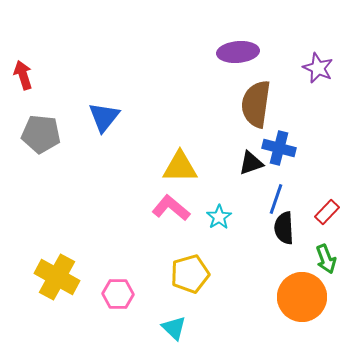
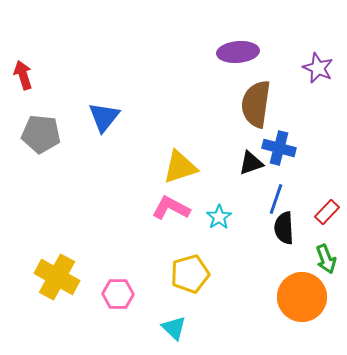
yellow triangle: rotated 18 degrees counterclockwise
pink L-shape: rotated 12 degrees counterclockwise
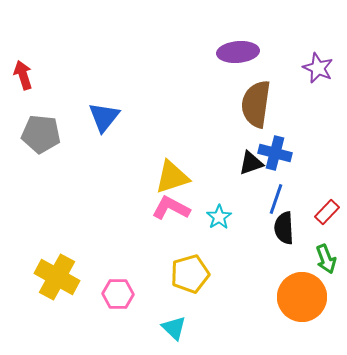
blue cross: moved 4 px left, 5 px down
yellow triangle: moved 8 px left, 10 px down
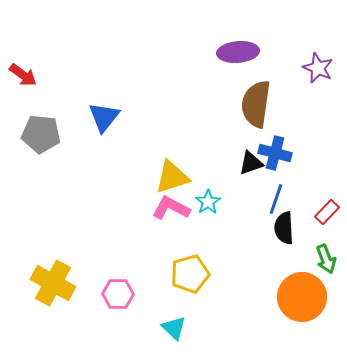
red arrow: rotated 144 degrees clockwise
cyan star: moved 11 px left, 15 px up
yellow cross: moved 4 px left, 6 px down
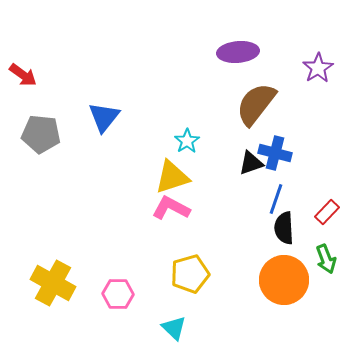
purple star: rotated 16 degrees clockwise
brown semicircle: rotated 30 degrees clockwise
cyan star: moved 21 px left, 61 px up
orange circle: moved 18 px left, 17 px up
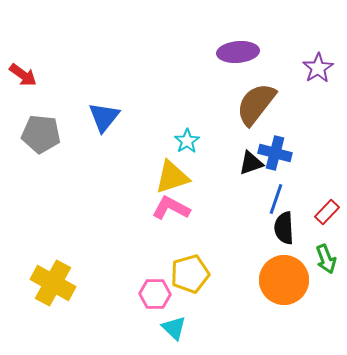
pink hexagon: moved 37 px right
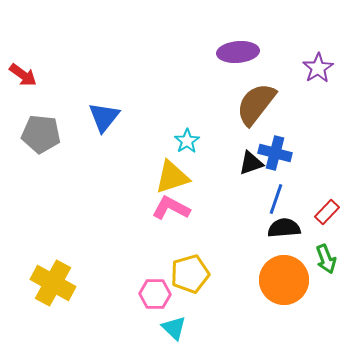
black semicircle: rotated 88 degrees clockwise
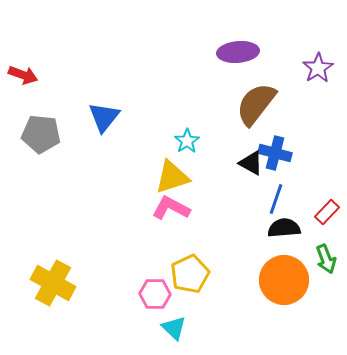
red arrow: rotated 16 degrees counterclockwise
black triangle: rotated 48 degrees clockwise
yellow pentagon: rotated 9 degrees counterclockwise
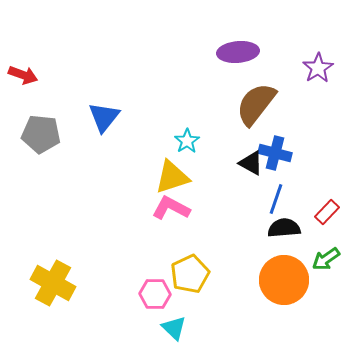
green arrow: rotated 76 degrees clockwise
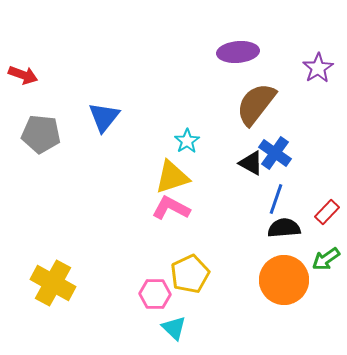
blue cross: rotated 20 degrees clockwise
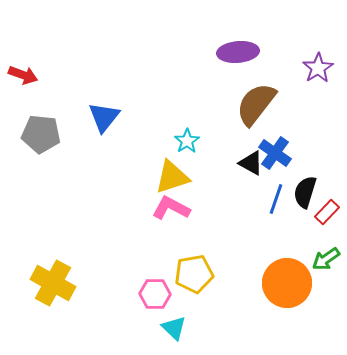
black semicircle: moved 21 px right, 36 px up; rotated 68 degrees counterclockwise
yellow pentagon: moved 4 px right; rotated 15 degrees clockwise
orange circle: moved 3 px right, 3 px down
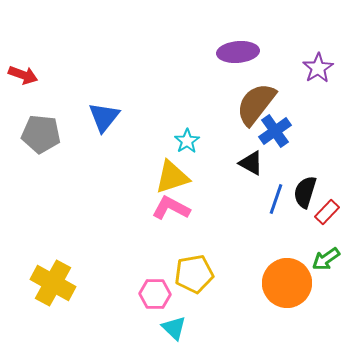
blue cross: moved 22 px up; rotated 20 degrees clockwise
